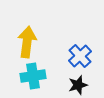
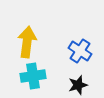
blue cross: moved 5 px up; rotated 15 degrees counterclockwise
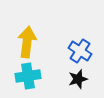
cyan cross: moved 5 px left
black star: moved 6 px up
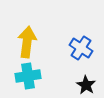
blue cross: moved 1 px right, 3 px up
black star: moved 8 px right, 6 px down; rotated 24 degrees counterclockwise
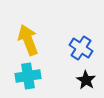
yellow arrow: moved 1 px right, 2 px up; rotated 28 degrees counterclockwise
black star: moved 5 px up
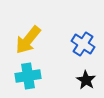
yellow arrow: rotated 120 degrees counterclockwise
blue cross: moved 2 px right, 4 px up
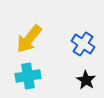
yellow arrow: moved 1 px right, 1 px up
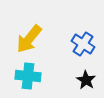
cyan cross: rotated 15 degrees clockwise
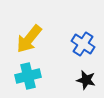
cyan cross: rotated 20 degrees counterclockwise
black star: rotated 18 degrees counterclockwise
